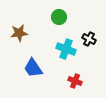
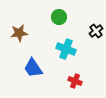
black cross: moved 7 px right, 8 px up; rotated 24 degrees clockwise
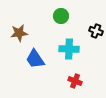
green circle: moved 2 px right, 1 px up
black cross: rotated 32 degrees counterclockwise
cyan cross: moved 3 px right; rotated 18 degrees counterclockwise
blue trapezoid: moved 2 px right, 9 px up
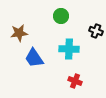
blue trapezoid: moved 1 px left, 1 px up
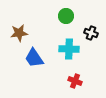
green circle: moved 5 px right
black cross: moved 5 px left, 2 px down
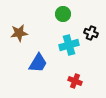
green circle: moved 3 px left, 2 px up
cyan cross: moved 4 px up; rotated 18 degrees counterclockwise
blue trapezoid: moved 4 px right, 5 px down; rotated 115 degrees counterclockwise
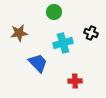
green circle: moved 9 px left, 2 px up
cyan cross: moved 6 px left, 2 px up
blue trapezoid: rotated 75 degrees counterclockwise
red cross: rotated 24 degrees counterclockwise
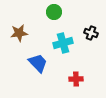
red cross: moved 1 px right, 2 px up
